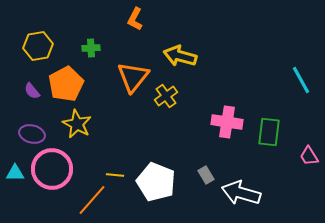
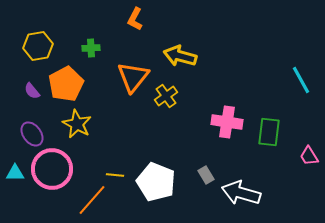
purple ellipse: rotated 40 degrees clockwise
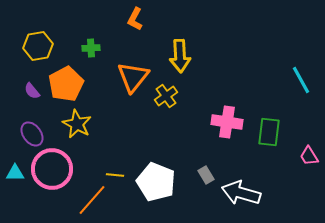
yellow arrow: rotated 108 degrees counterclockwise
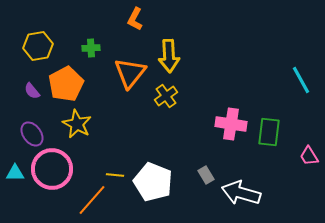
yellow arrow: moved 11 px left
orange triangle: moved 3 px left, 4 px up
pink cross: moved 4 px right, 2 px down
white pentagon: moved 3 px left
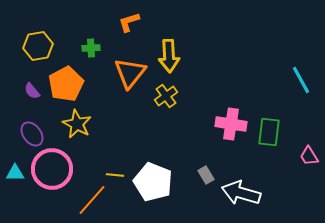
orange L-shape: moved 6 px left, 3 px down; rotated 45 degrees clockwise
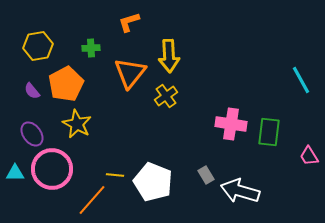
white arrow: moved 1 px left, 2 px up
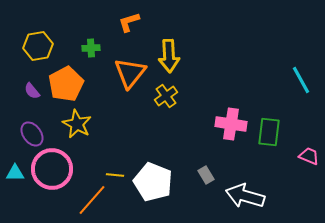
pink trapezoid: rotated 145 degrees clockwise
white arrow: moved 5 px right, 5 px down
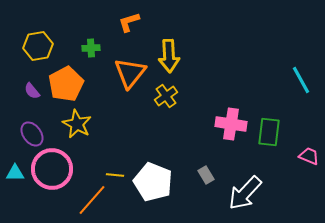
white arrow: moved 3 px up; rotated 63 degrees counterclockwise
